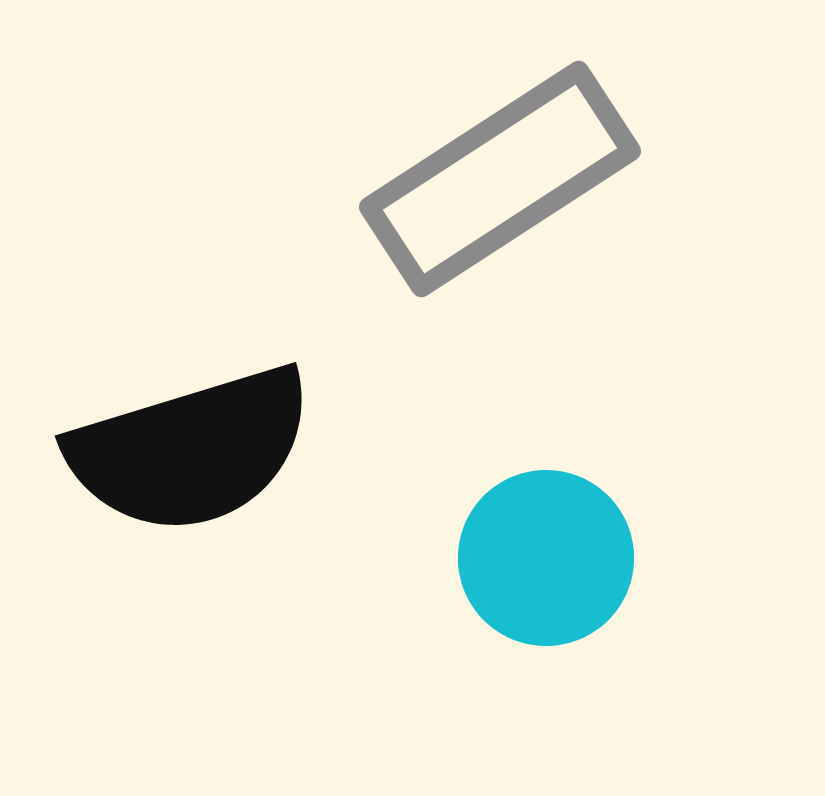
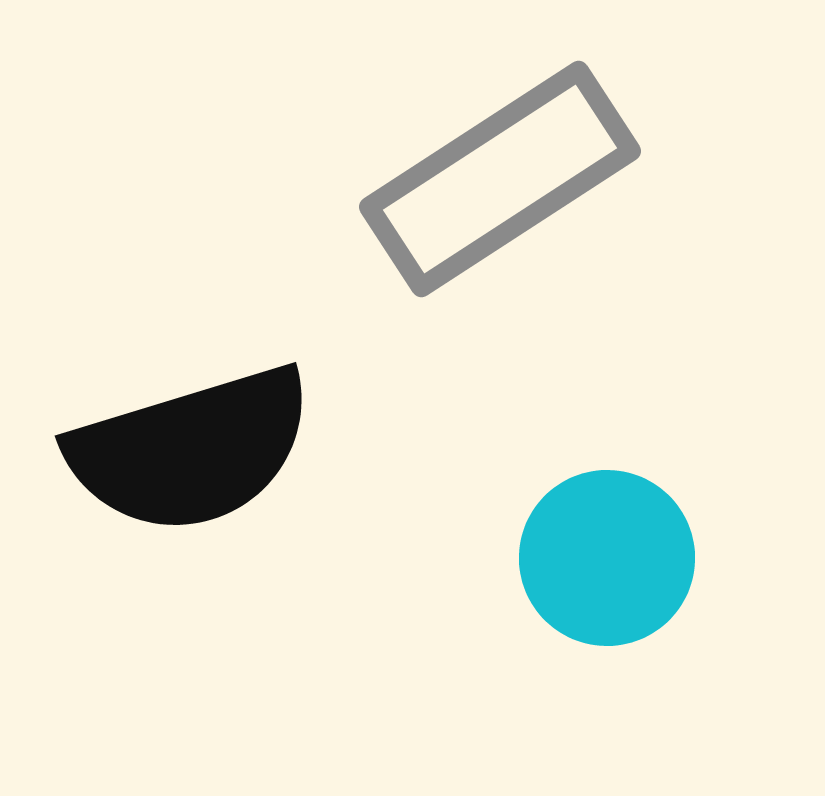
cyan circle: moved 61 px right
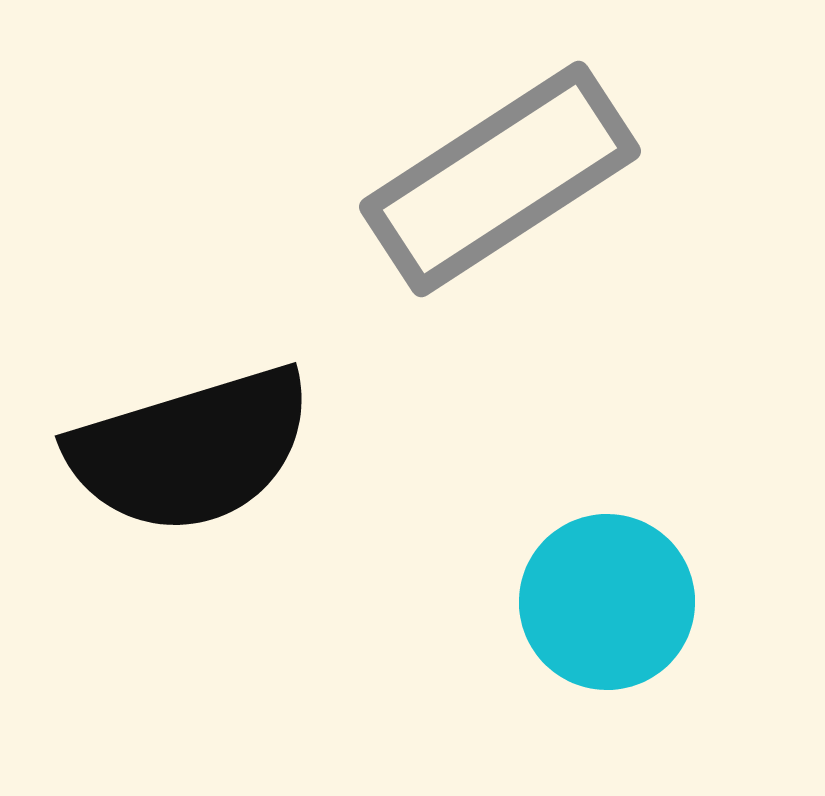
cyan circle: moved 44 px down
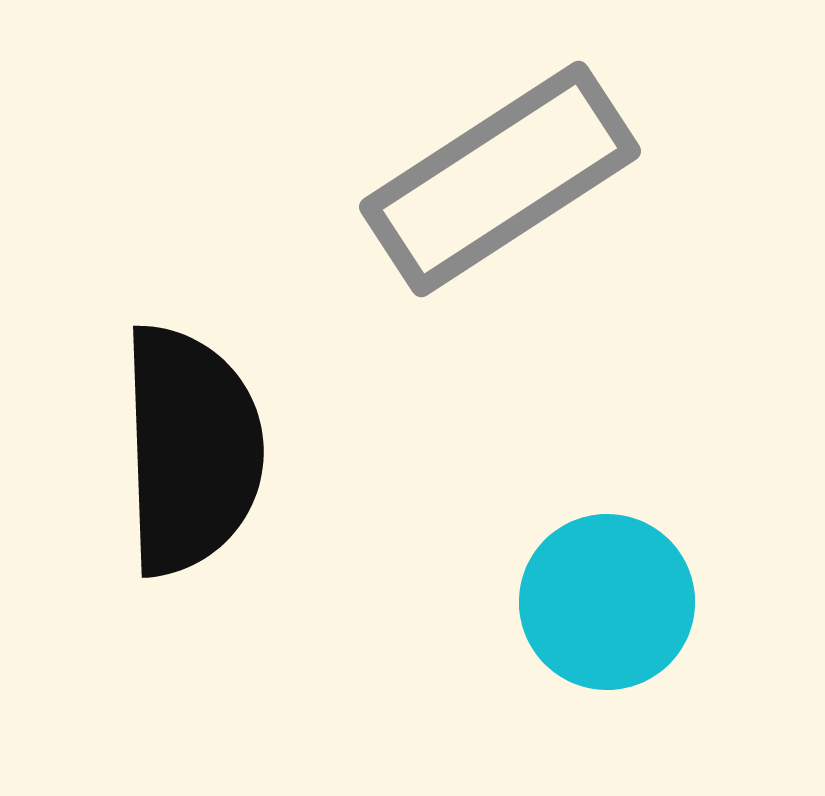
black semicircle: rotated 75 degrees counterclockwise
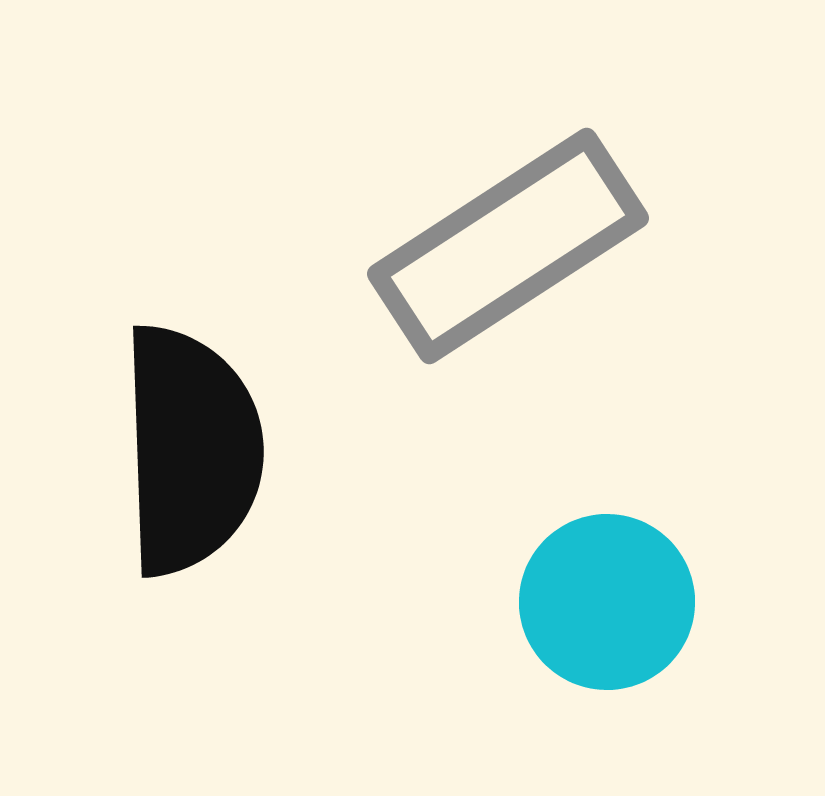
gray rectangle: moved 8 px right, 67 px down
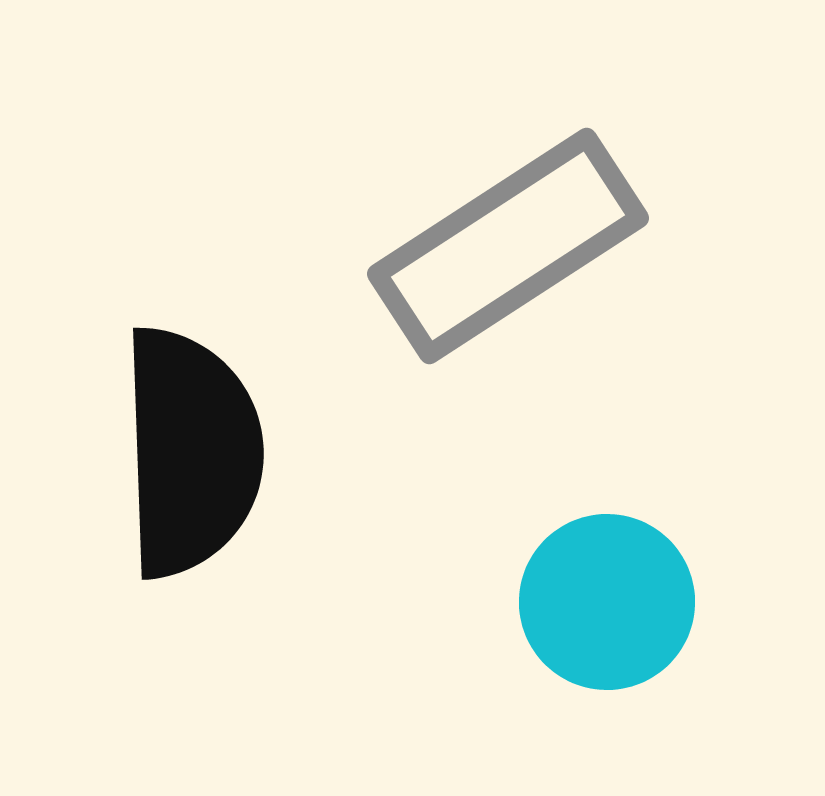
black semicircle: moved 2 px down
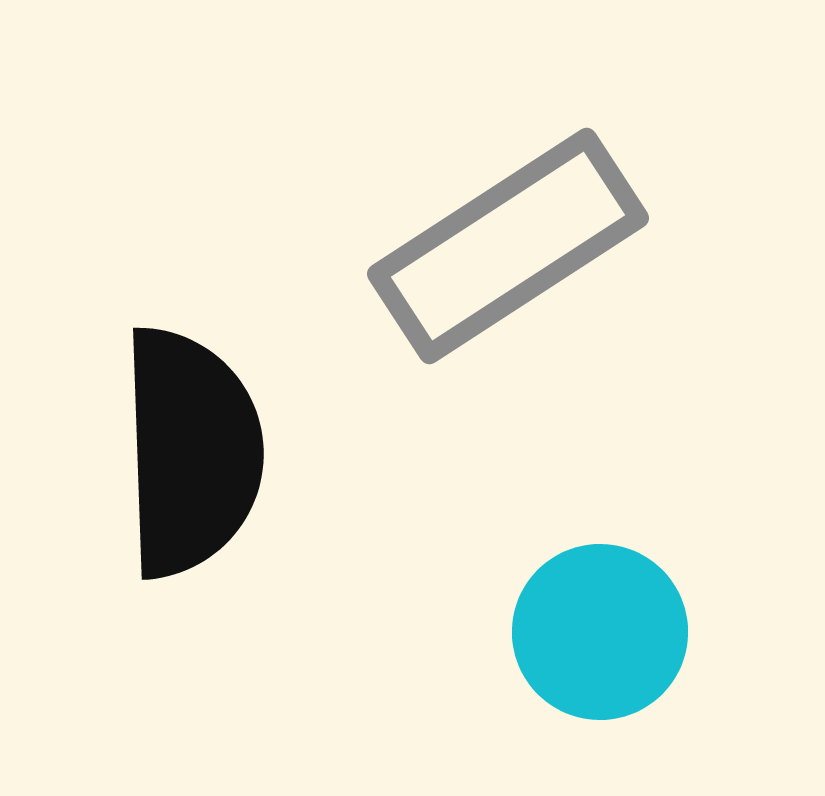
cyan circle: moved 7 px left, 30 px down
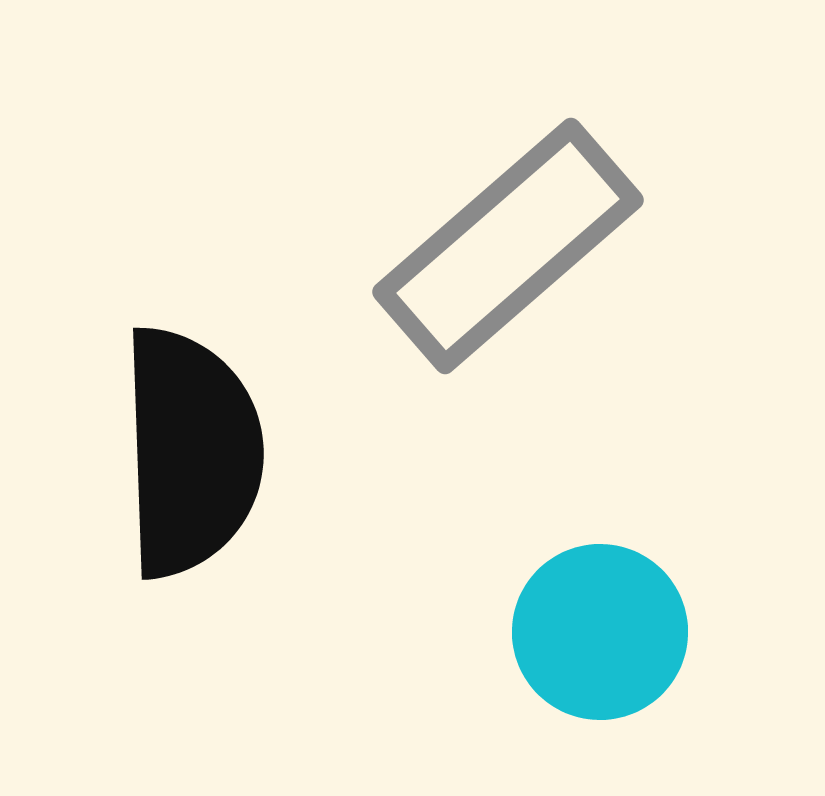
gray rectangle: rotated 8 degrees counterclockwise
